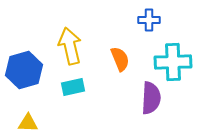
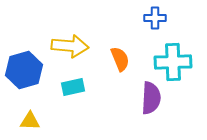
blue cross: moved 6 px right, 2 px up
yellow arrow: rotated 108 degrees clockwise
yellow triangle: moved 2 px right, 2 px up
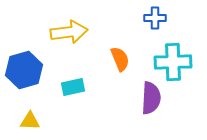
yellow arrow: moved 1 px left, 14 px up; rotated 12 degrees counterclockwise
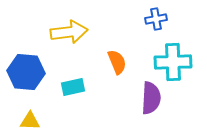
blue cross: moved 1 px right, 1 px down; rotated 10 degrees counterclockwise
orange semicircle: moved 3 px left, 3 px down
blue hexagon: moved 2 px right, 2 px down; rotated 21 degrees clockwise
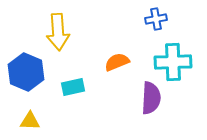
yellow arrow: moved 11 px left; rotated 93 degrees clockwise
orange semicircle: rotated 90 degrees counterclockwise
blue hexagon: rotated 18 degrees clockwise
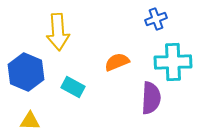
blue cross: rotated 10 degrees counterclockwise
cyan rectangle: rotated 40 degrees clockwise
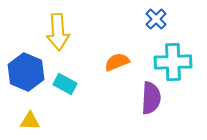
blue cross: rotated 25 degrees counterclockwise
cyan rectangle: moved 8 px left, 3 px up
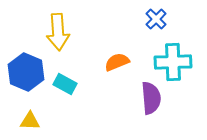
purple semicircle: rotated 8 degrees counterclockwise
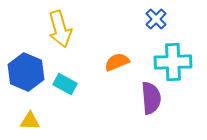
yellow arrow: moved 2 px right, 3 px up; rotated 12 degrees counterclockwise
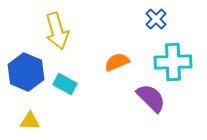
yellow arrow: moved 3 px left, 2 px down
purple semicircle: rotated 40 degrees counterclockwise
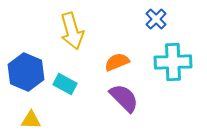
yellow arrow: moved 15 px right
purple semicircle: moved 27 px left
yellow triangle: moved 1 px right, 1 px up
